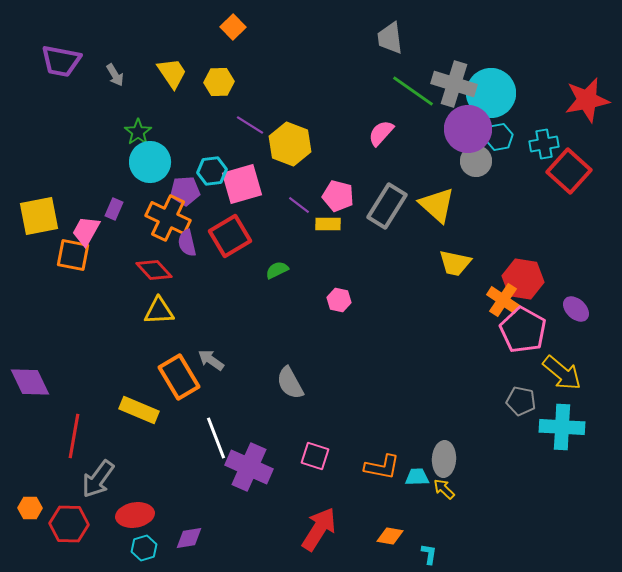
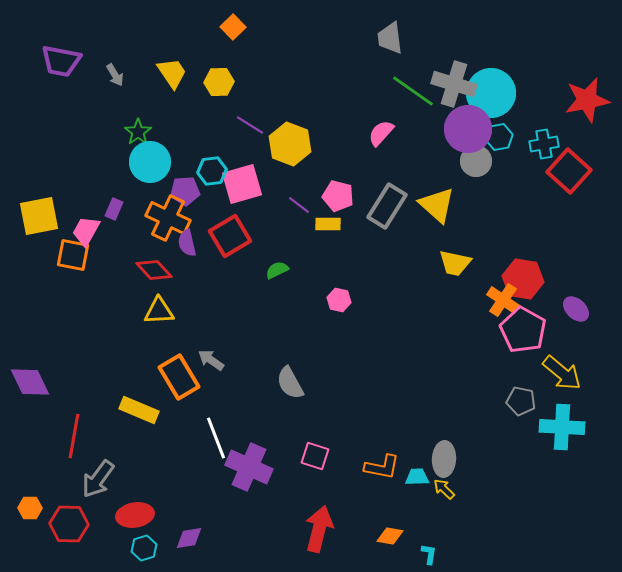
red arrow at (319, 529): rotated 18 degrees counterclockwise
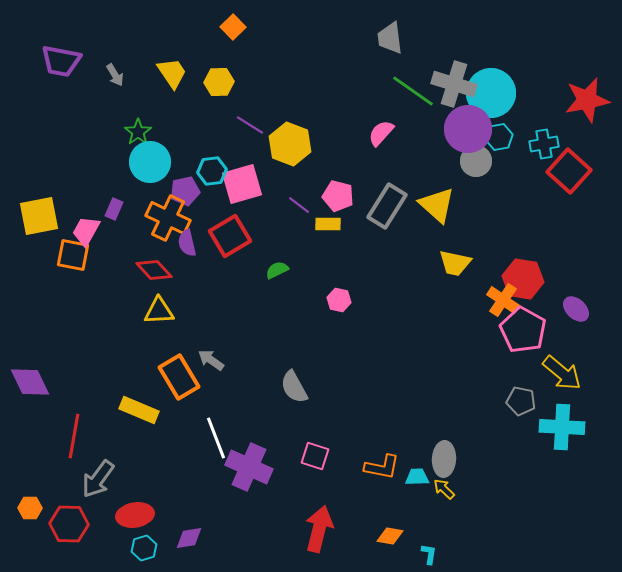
purple pentagon at (185, 191): rotated 8 degrees counterclockwise
gray semicircle at (290, 383): moved 4 px right, 4 px down
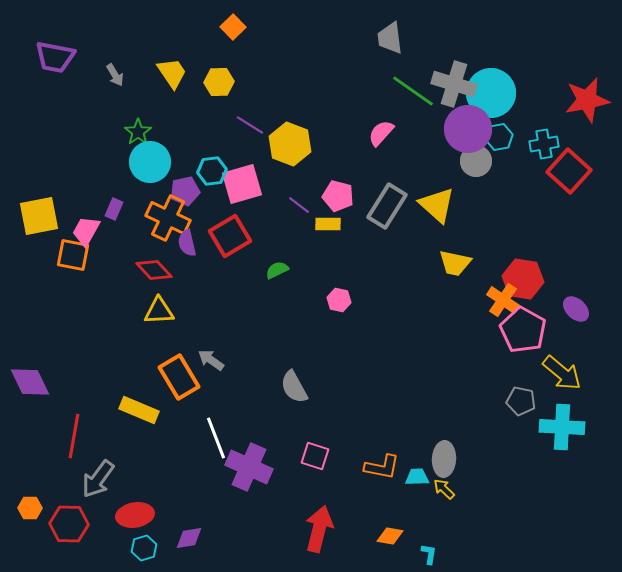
purple trapezoid at (61, 61): moved 6 px left, 4 px up
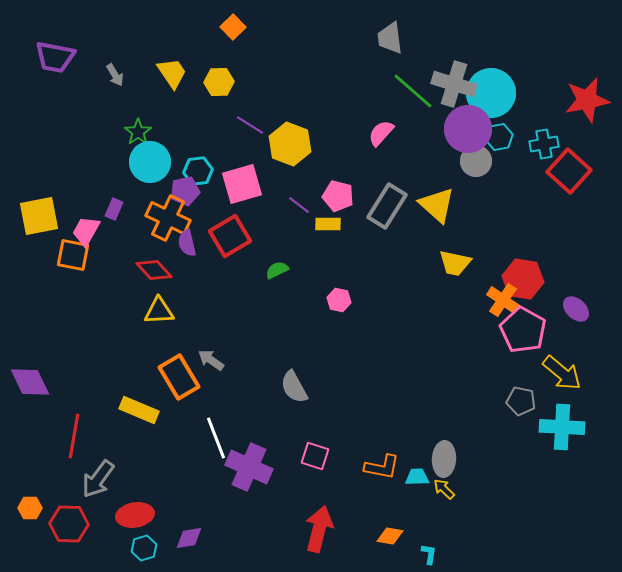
green line at (413, 91): rotated 6 degrees clockwise
cyan hexagon at (212, 171): moved 14 px left
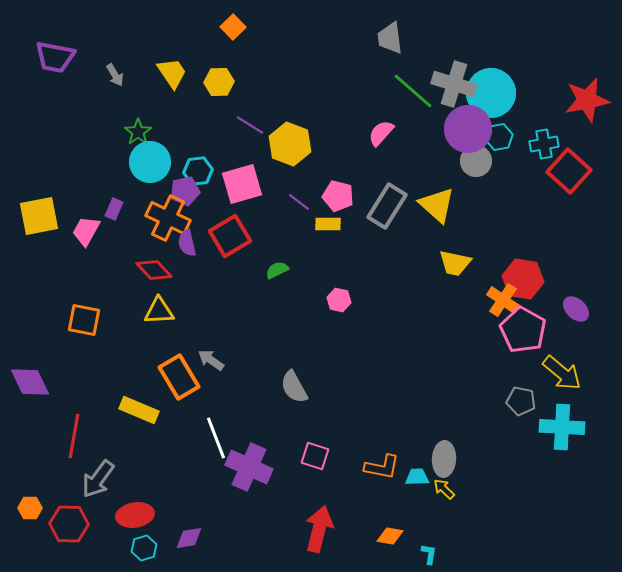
purple line at (299, 205): moved 3 px up
orange square at (73, 255): moved 11 px right, 65 px down
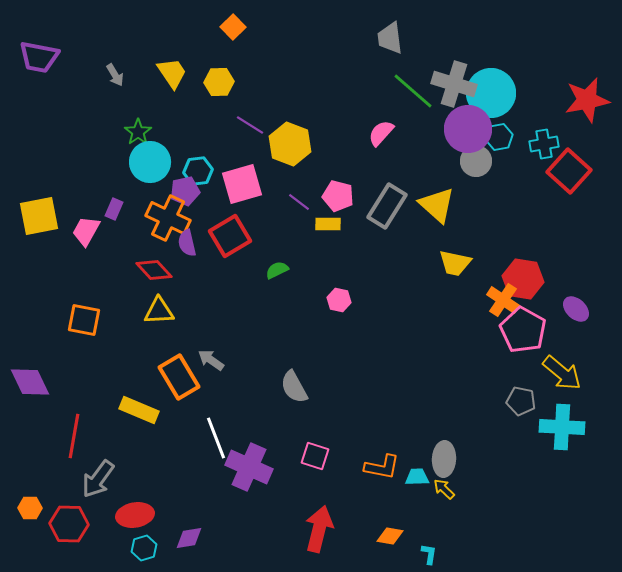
purple trapezoid at (55, 57): moved 16 px left
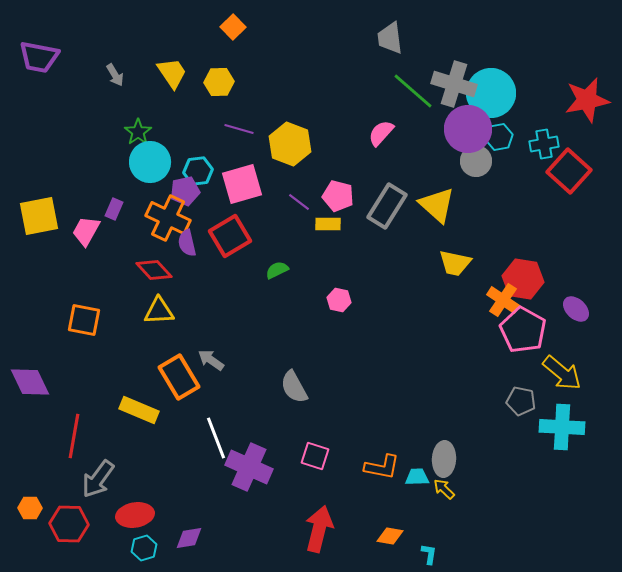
purple line at (250, 125): moved 11 px left, 4 px down; rotated 16 degrees counterclockwise
